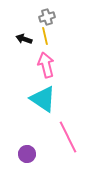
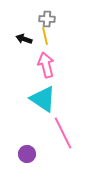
gray cross: moved 2 px down; rotated 21 degrees clockwise
pink line: moved 5 px left, 4 px up
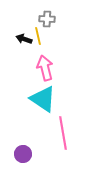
yellow line: moved 7 px left
pink arrow: moved 1 px left, 3 px down
pink line: rotated 16 degrees clockwise
purple circle: moved 4 px left
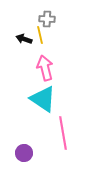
yellow line: moved 2 px right, 1 px up
purple circle: moved 1 px right, 1 px up
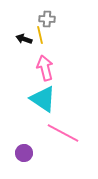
pink line: rotated 52 degrees counterclockwise
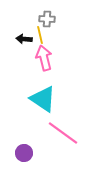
black arrow: rotated 14 degrees counterclockwise
pink arrow: moved 1 px left, 10 px up
pink line: rotated 8 degrees clockwise
